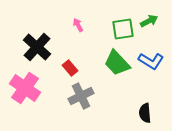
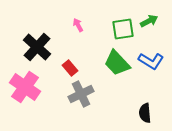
pink cross: moved 1 px up
gray cross: moved 2 px up
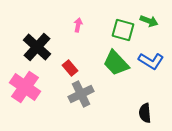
green arrow: rotated 48 degrees clockwise
pink arrow: rotated 40 degrees clockwise
green square: moved 1 px down; rotated 25 degrees clockwise
green trapezoid: moved 1 px left
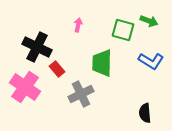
black cross: rotated 16 degrees counterclockwise
green trapezoid: moved 14 px left; rotated 44 degrees clockwise
red rectangle: moved 13 px left, 1 px down
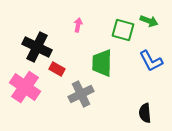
blue L-shape: rotated 30 degrees clockwise
red rectangle: rotated 21 degrees counterclockwise
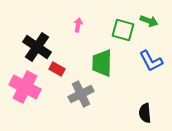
black cross: rotated 8 degrees clockwise
pink cross: rotated 8 degrees counterclockwise
